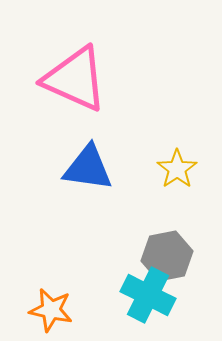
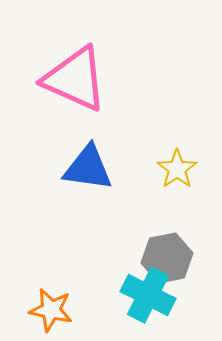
gray hexagon: moved 2 px down
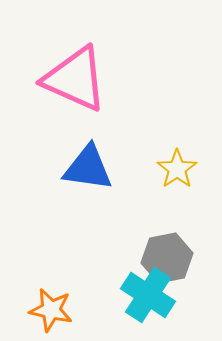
cyan cross: rotated 6 degrees clockwise
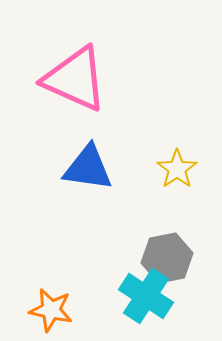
cyan cross: moved 2 px left, 1 px down
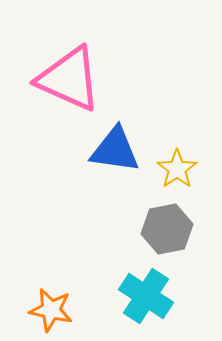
pink triangle: moved 6 px left
blue triangle: moved 27 px right, 18 px up
gray hexagon: moved 29 px up
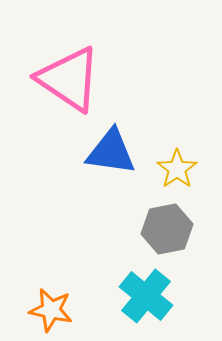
pink triangle: rotated 10 degrees clockwise
blue triangle: moved 4 px left, 2 px down
cyan cross: rotated 6 degrees clockwise
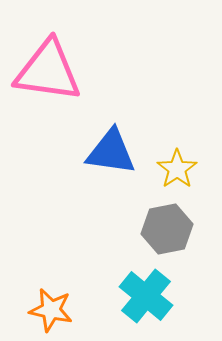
pink triangle: moved 21 px left, 8 px up; rotated 26 degrees counterclockwise
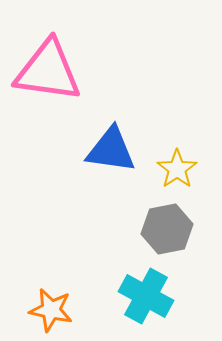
blue triangle: moved 2 px up
cyan cross: rotated 10 degrees counterclockwise
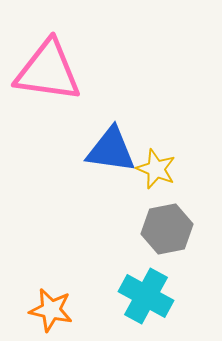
yellow star: moved 21 px left; rotated 15 degrees counterclockwise
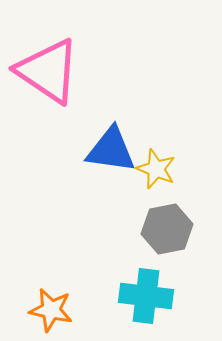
pink triangle: rotated 26 degrees clockwise
cyan cross: rotated 22 degrees counterclockwise
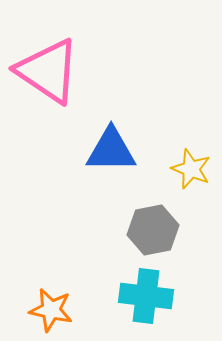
blue triangle: rotated 8 degrees counterclockwise
yellow star: moved 35 px right
gray hexagon: moved 14 px left, 1 px down
